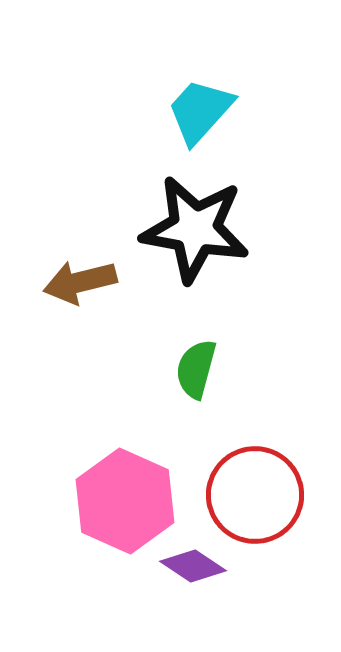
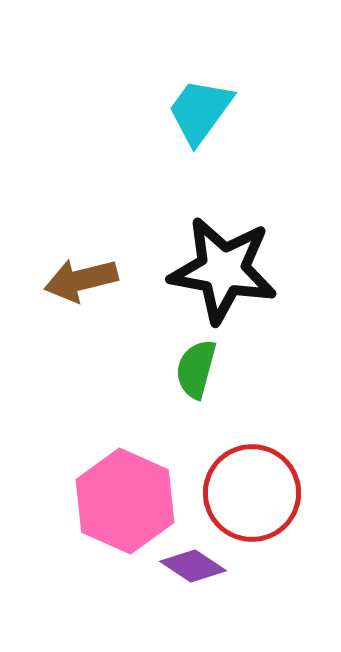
cyan trapezoid: rotated 6 degrees counterclockwise
black star: moved 28 px right, 41 px down
brown arrow: moved 1 px right, 2 px up
red circle: moved 3 px left, 2 px up
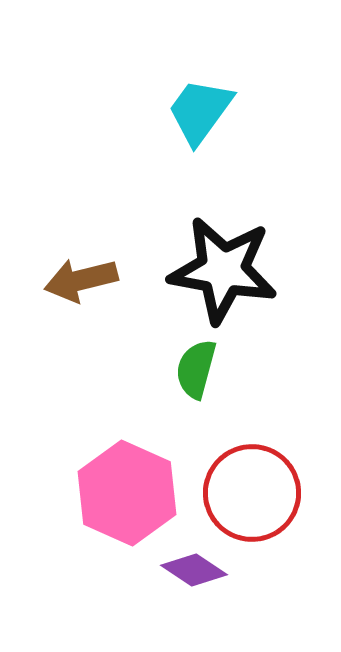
pink hexagon: moved 2 px right, 8 px up
purple diamond: moved 1 px right, 4 px down
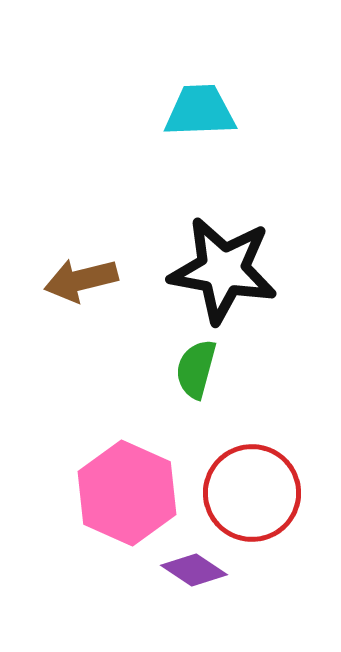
cyan trapezoid: rotated 52 degrees clockwise
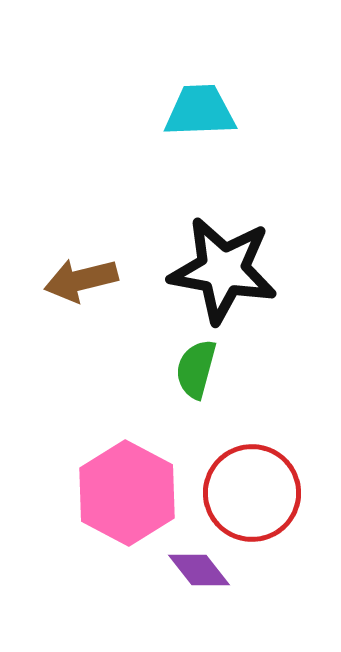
pink hexagon: rotated 4 degrees clockwise
purple diamond: moved 5 px right; rotated 18 degrees clockwise
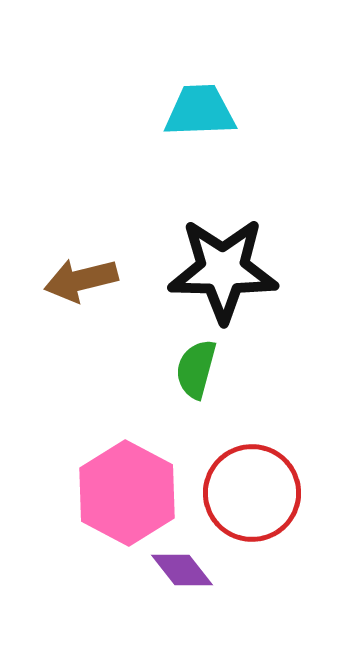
black star: rotated 9 degrees counterclockwise
purple diamond: moved 17 px left
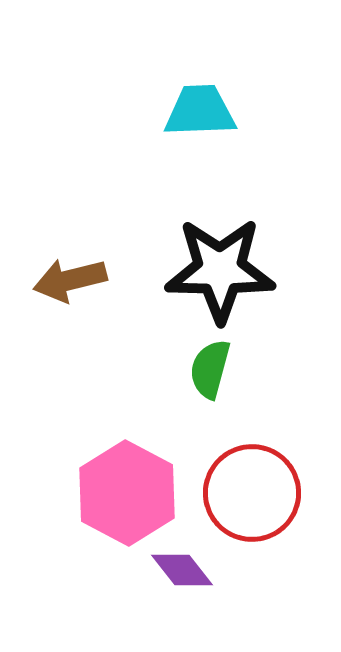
black star: moved 3 px left
brown arrow: moved 11 px left
green semicircle: moved 14 px right
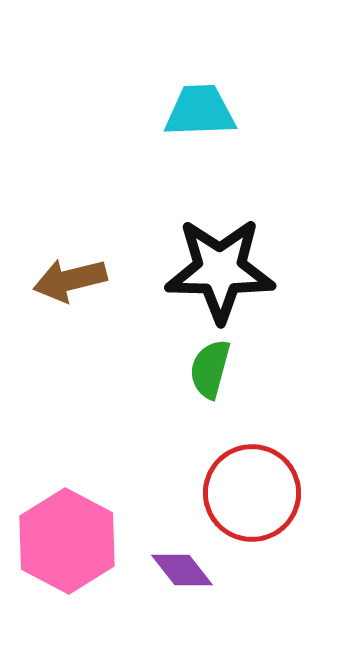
pink hexagon: moved 60 px left, 48 px down
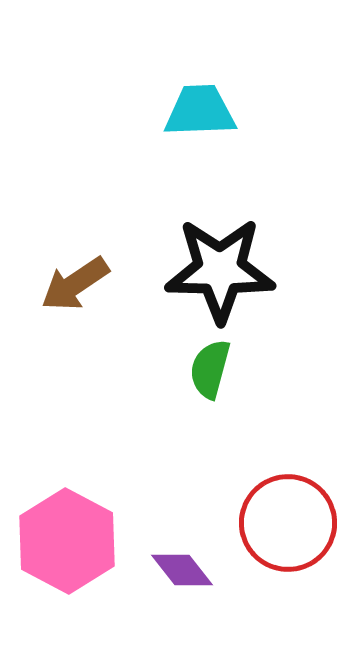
brown arrow: moved 5 px right, 4 px down; rotated 20 degrees counterclockwise
red circle: moved 36 px right, 30 px down
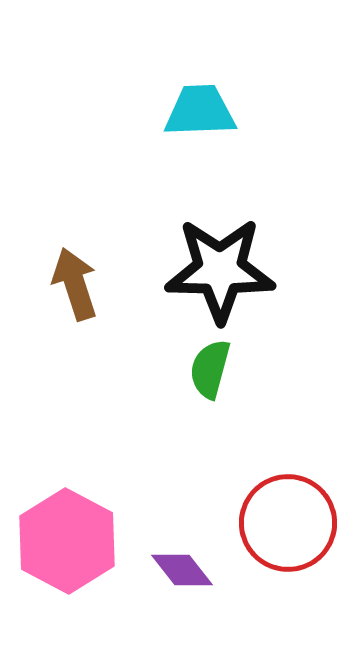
brown arrow: rotated 106 degrees clockwise
